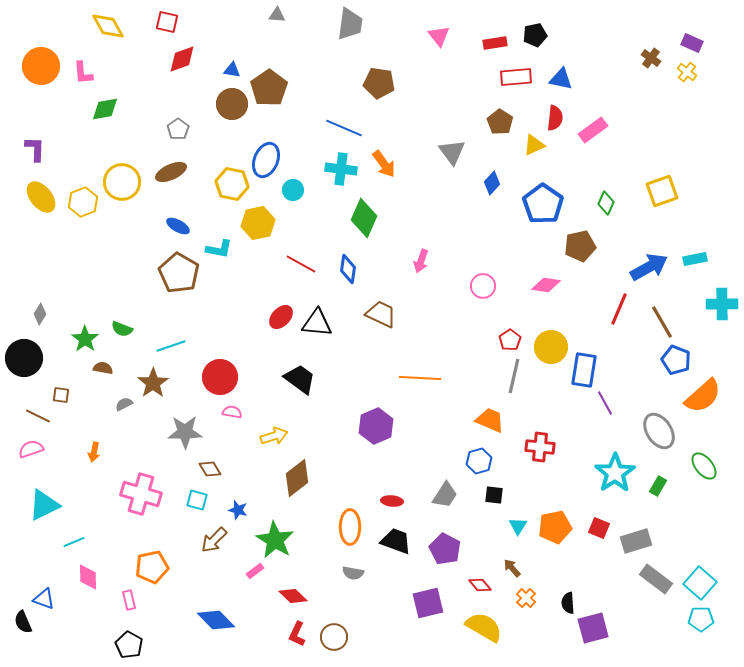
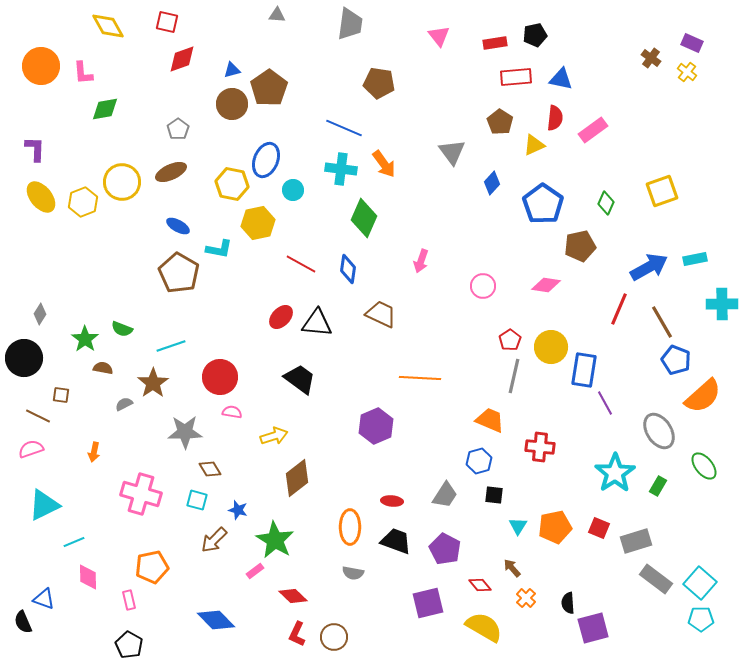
blue triangle at (232, 70): rotated 24 degrees counterclockwise
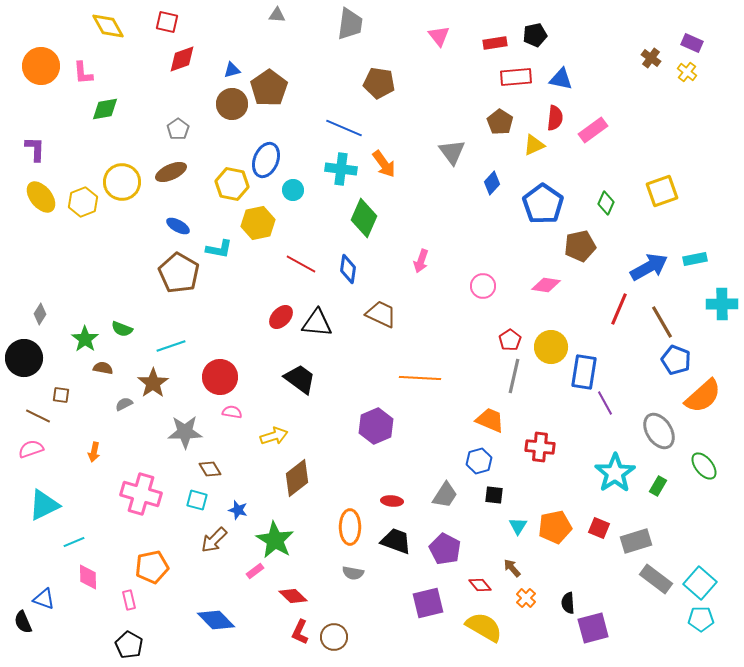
blue rectangle at (584, 370): moved 2 px down
red L-shape at (297, 634): moved 3 px right, 2 px up
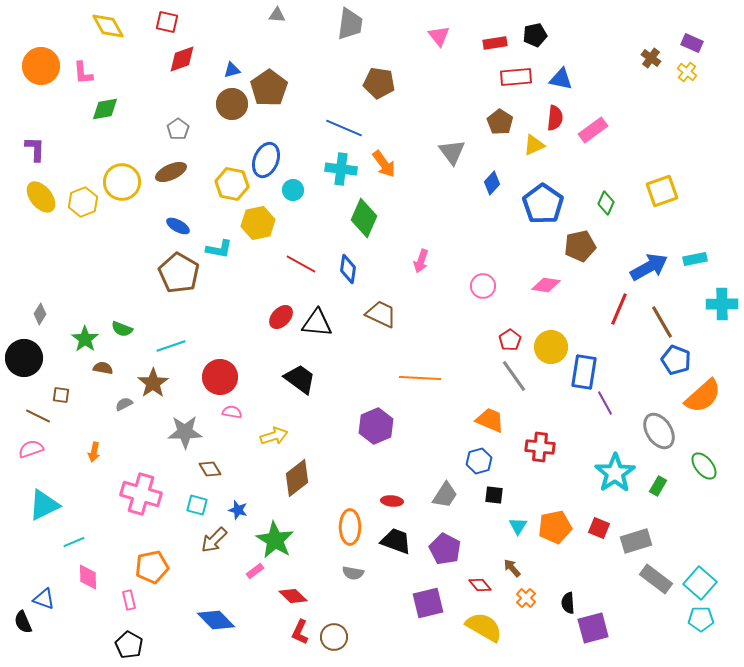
gray line at (514, 376): rotated 48 degrees counterclockwise
cyan square at (197, 500): moved 5 px down
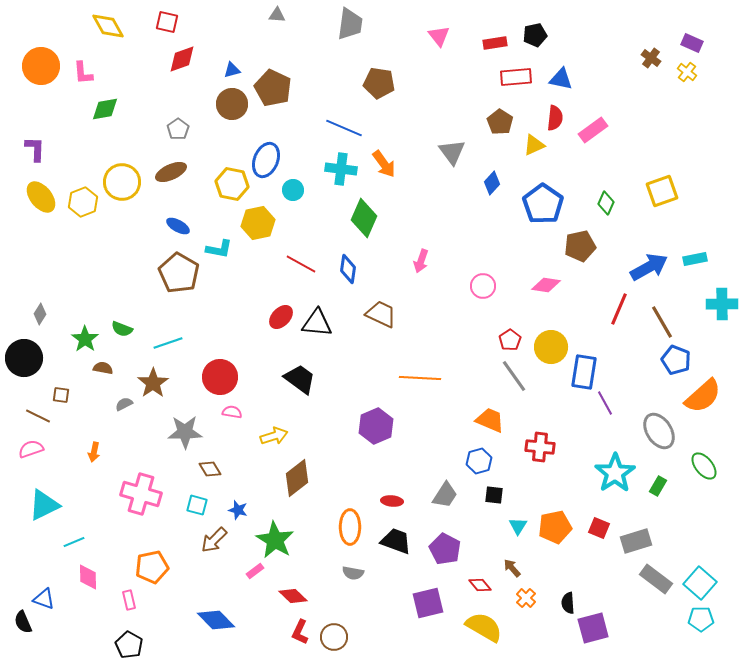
brown pentagon at (269, 88): moved 4 px right; rotated 12 degrees counterclockwise
cyan line at (171, 346): moved 3 px left, 3 px up
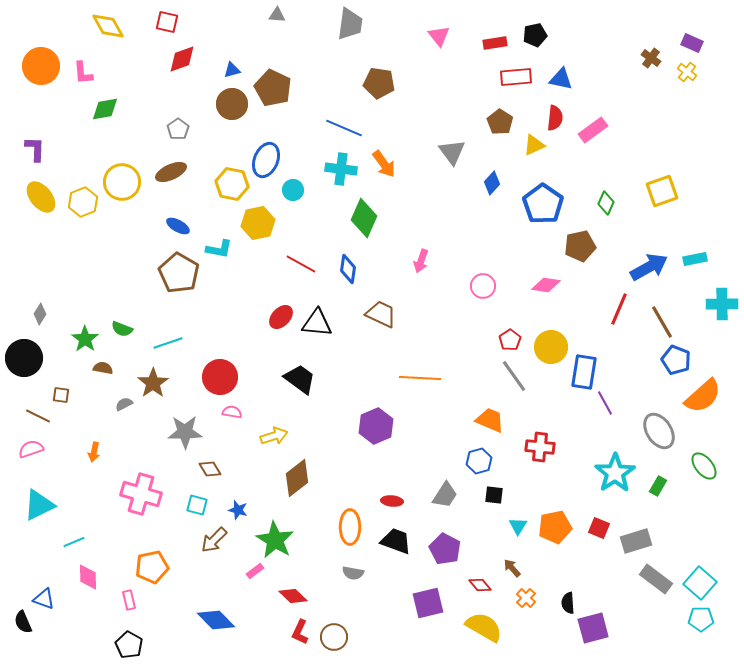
cyan triangle at (44, 505): moved 5 px left
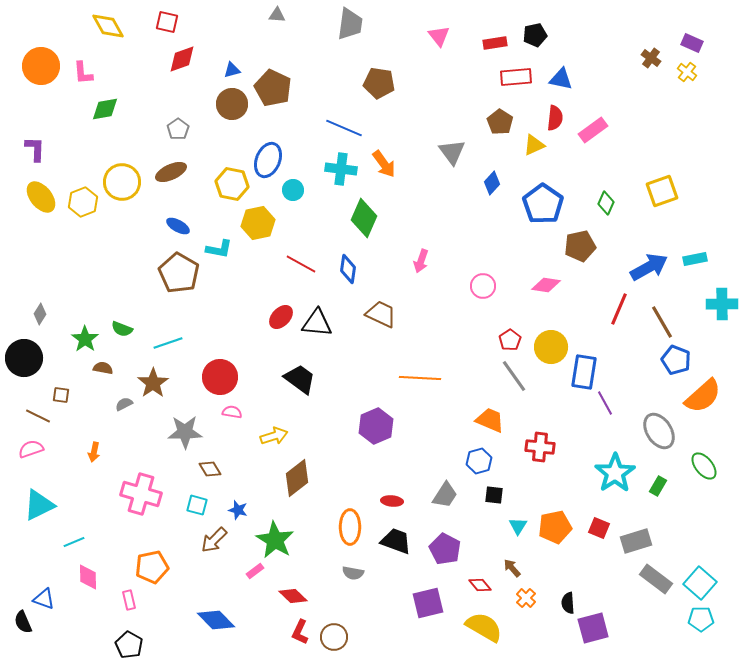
blue ellipse at (266, 160): moved 2 px right
